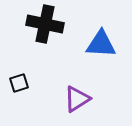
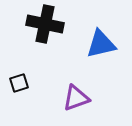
blue triangle: rotated 16 degrees counterclockwise
purple triangle: moved 1 px left, 1 px up; rotated 12 degrees clockwise
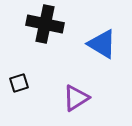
blue triangle: moved 1 px right; rotated 44 degrees clockwise
purple triangle: rotated 12 degrees counterclockwise
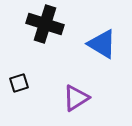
black cross: rotated 6 degrees clockwise
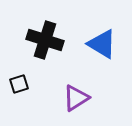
black cross: moved 16 px down
black square: moved 1 px down
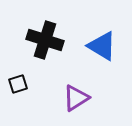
blue triangle: moved 2 px down
black square: moved 1 px left
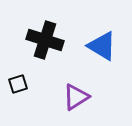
purple triangle: moved 1 px up
